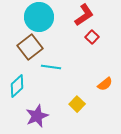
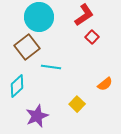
brown square: moved 3 px left
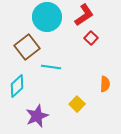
cyan circle: moved 8 px right
red square: moved 1 px left, 1 px down
orange semicircle: rotated 49 degrees counterclockwise
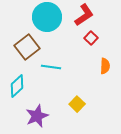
orange semicircle: moved 18 px up
